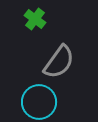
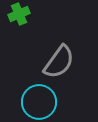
green cross: moved 16 px left, 5 px up; rotated 30 degrees clockwise
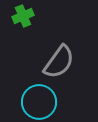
green cross: moved 4 px right, 2 px down
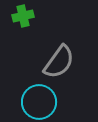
green cross: rotated 10 degrees clockwise
